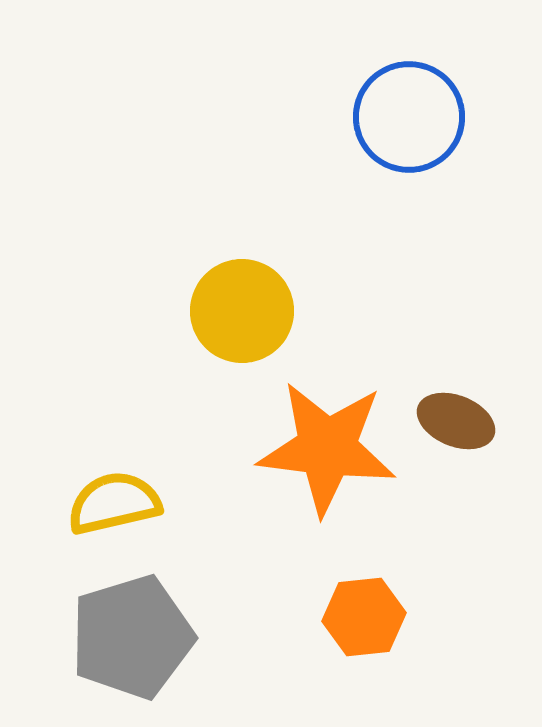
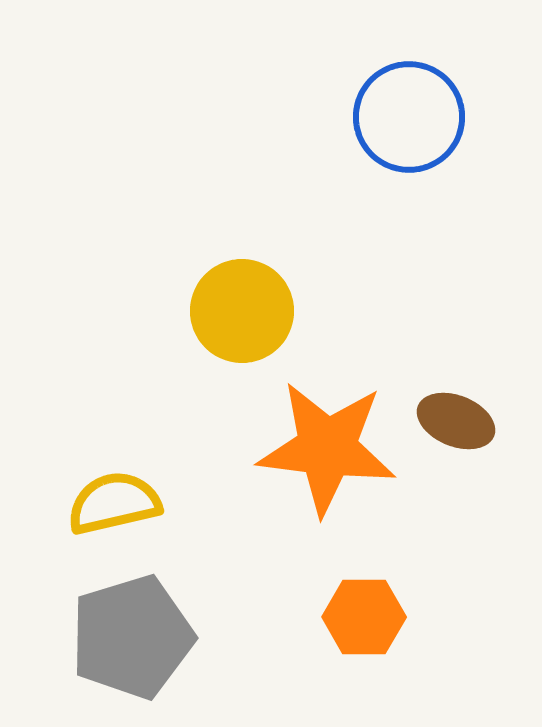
orange hexagon: rotated 6 degrees clockwise
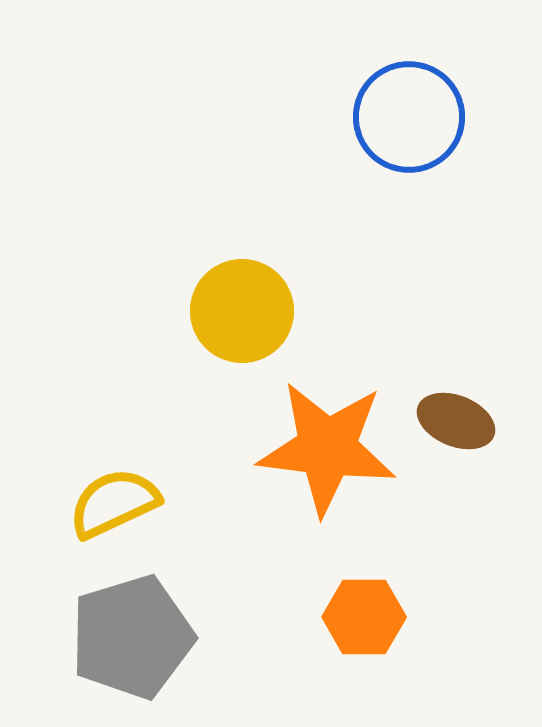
yellow semicircle: rotated 12 degrees counterclockwise
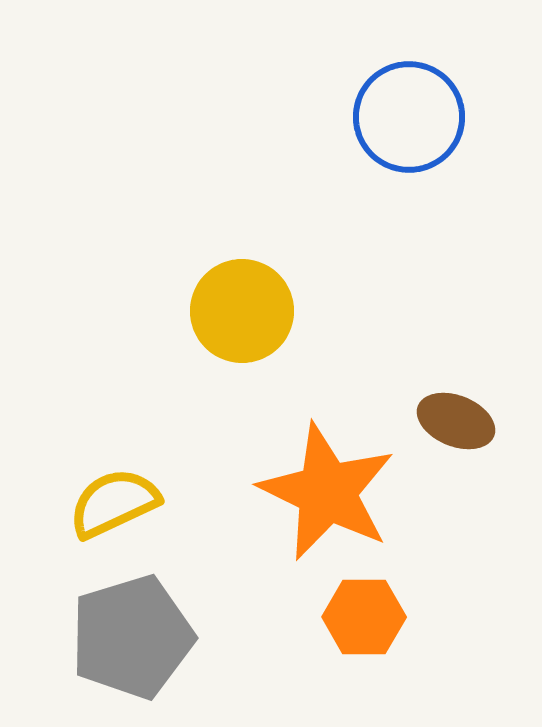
orange star: moved 44 px down; rotated 19 degrees clockwise
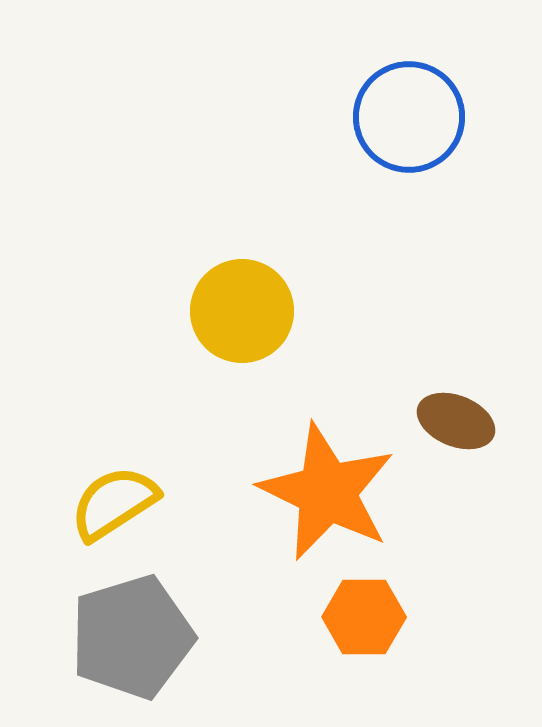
yellow semicircle: rotated 8 degrees counterclockwise
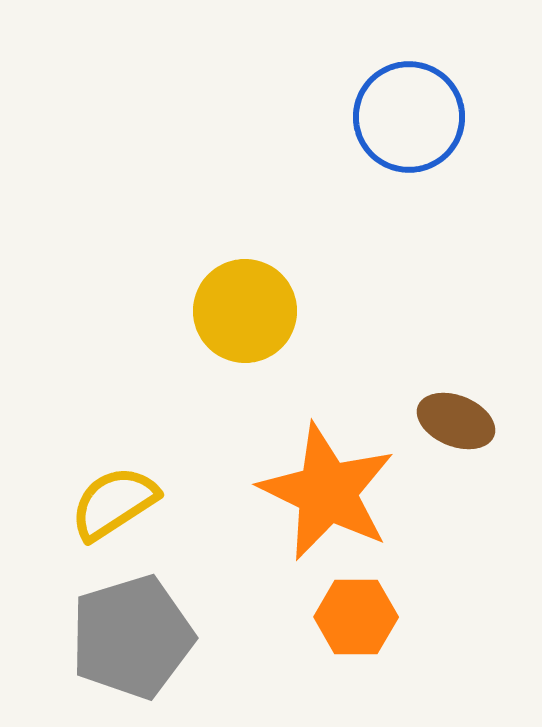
yellow circle: moved 3 px right
orange hexagon: moved 8 px left
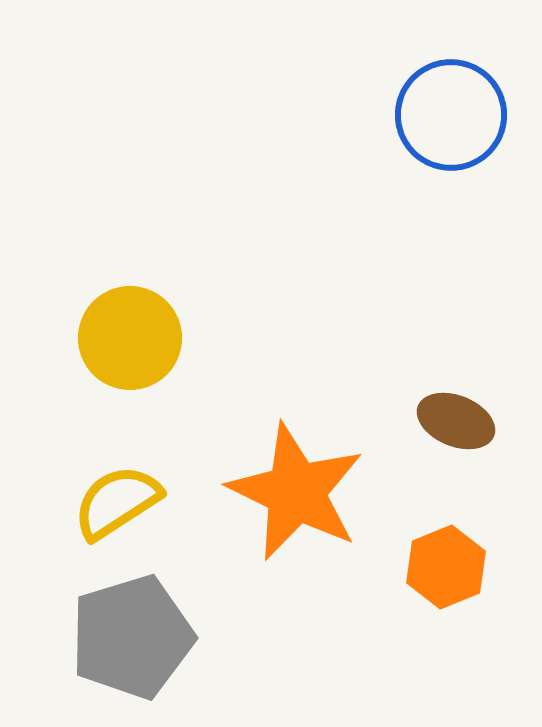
blue circle: moved 42 px right, 2 px up
yellow circle: moved 115 px left, 27 px down
orange star: moved 31 px left
yellow semicircle: moved 3 px right, 1 px up
orange hexagon: moved 90 px right, 50 px up; rotated 22 degrees counterclockwise
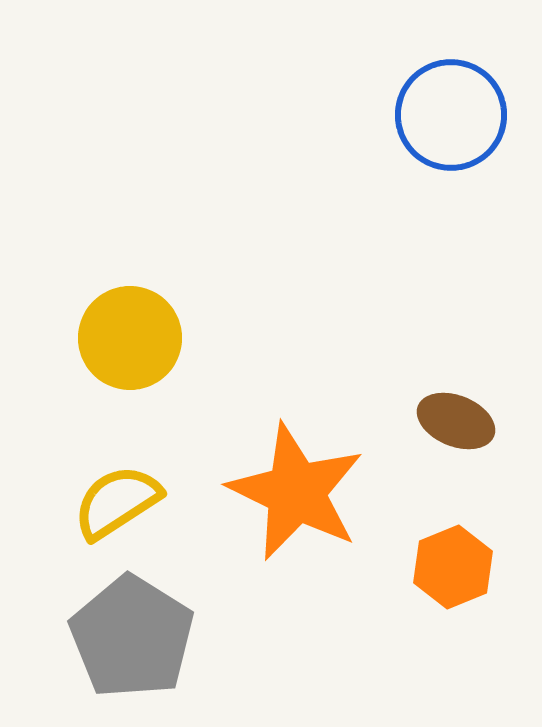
orange hexagon: moved 7 px right
gray pentagon: rotated 23 degrees counterclockwise
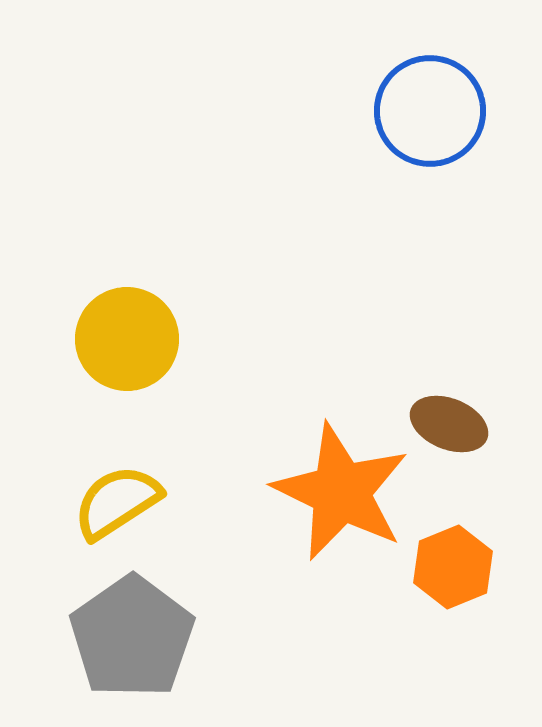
blue circle: moved 21 px left, 4 px up
yellow circle: moved 3 px left, 1 px down
brown ellipse: moved 7 px left, 3 px down
orange star: moved 45 px right
gray pentagon: rotated 5 degrees clockwise
